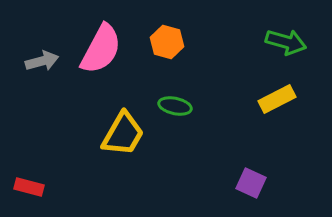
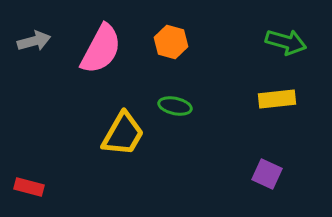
orange hexagon: moved 4 px right
gray arrow: moved 8 px left, 20 px up
yellow rectangle: rotated 21 degrees clockwise
purple square: moved 16 px right, 9 px up
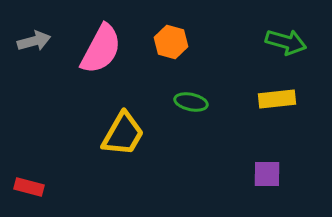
green ellipse: moved 16 px right, 4 px up
purple square: rotated 24 degrees counterclockwise
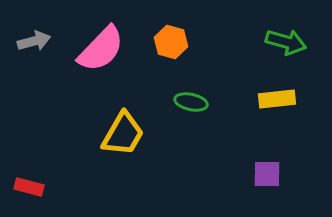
pink semicircle: rotated 16 degrees clockwise
